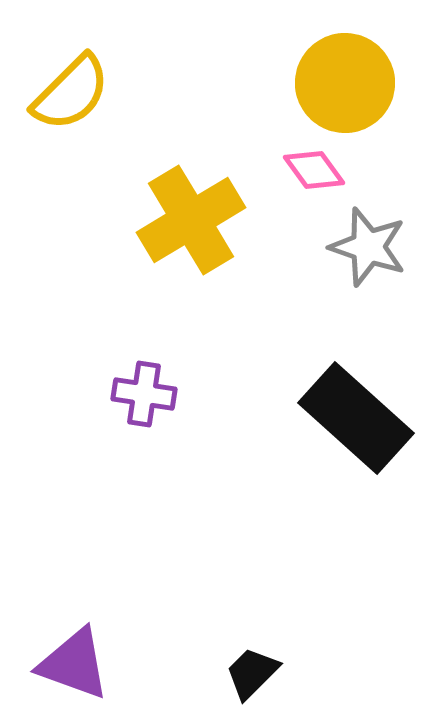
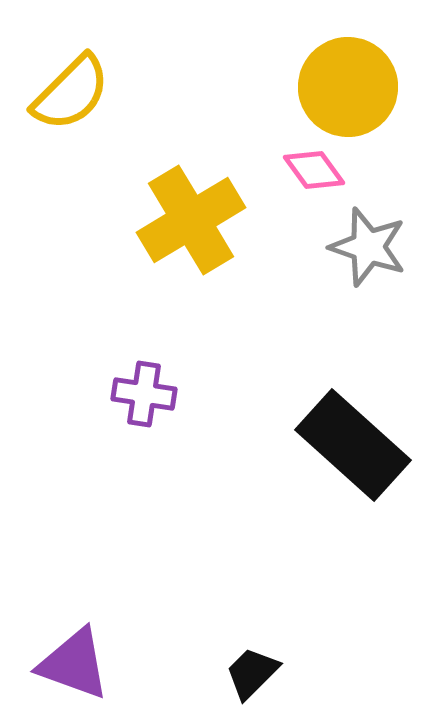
yellow circle: moved 3 px right, 4 px down
black rectangle: moved 3 px left, 27 px down
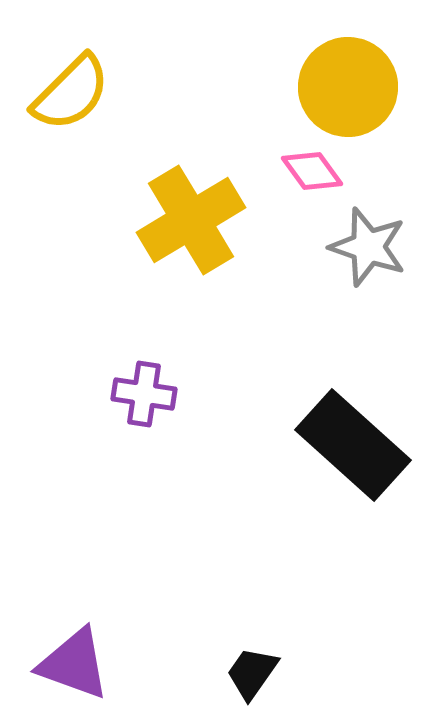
pink diamond: moved 2 px left, 1 px down
black trapezoid: rotated 10 degrees counterclockwise
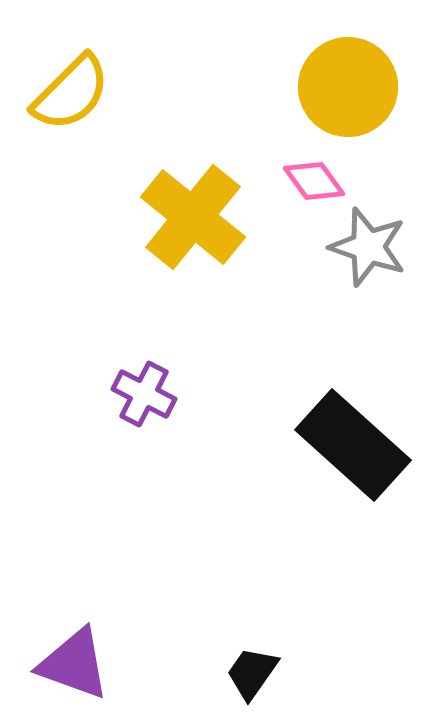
pink diamond: moved 2 px right, 10 px down
yellow cross: moved 2 px right, 3 px up; rotated 20 degrees counterclockwise
purple cross: rotated 18 degrees clockwise
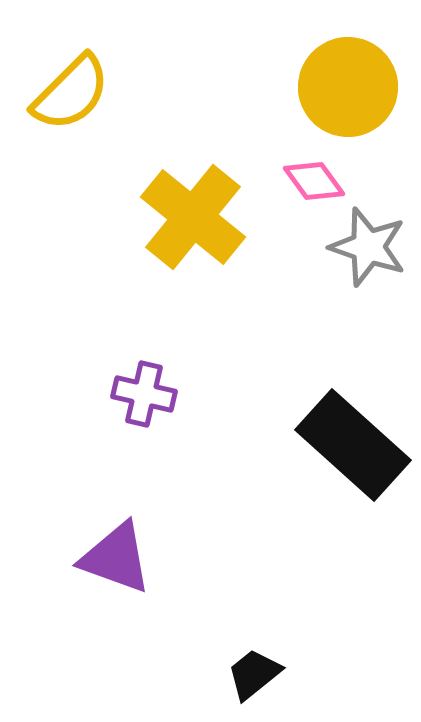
purple cross: rotated 14 degrees counterclockwise
purple triangle: moved 42 px right, 106 px up
black trapezoid: moved 2 px right, 1 px down; rotated 16 degrees clockwise
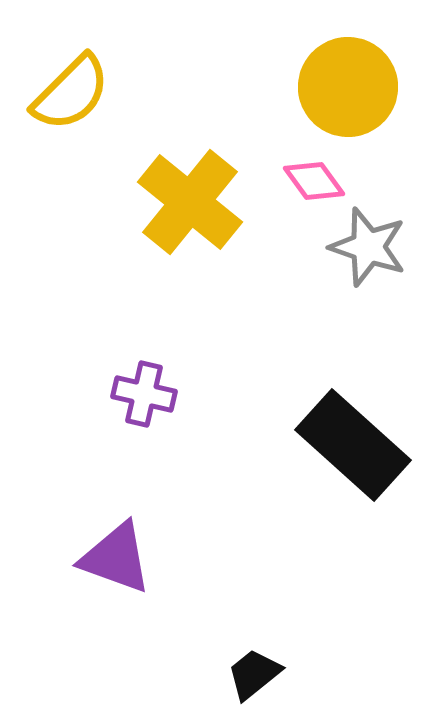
yellow cross: moved 3 px left, 15 px up
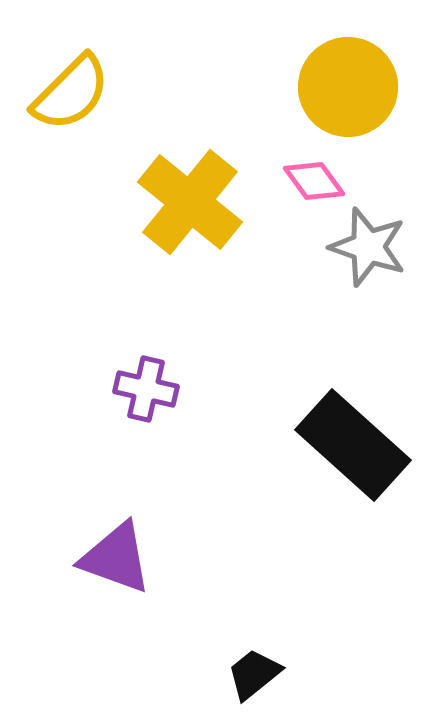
purple cross: moved 2 px right, 5 px up
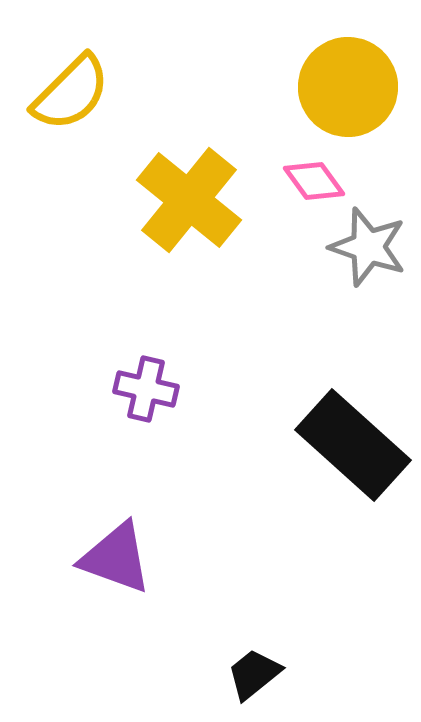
yellow cross: moved 1 px left, 2 px up
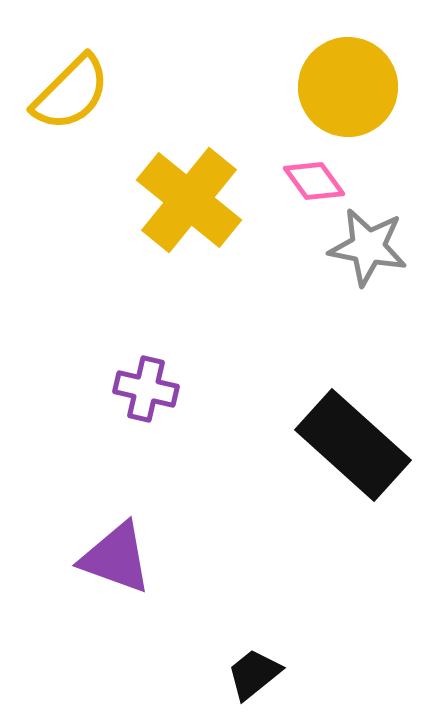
gray star: rotated 8 degrees counterclockwise
